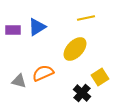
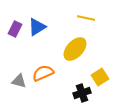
yellow line: rotated 24 degrees clockwise
purple rectangle: moved 2 px right, 1 px up; rotated 63 degrees counterclockwise
black cross: rotated 30 degrees clockwise
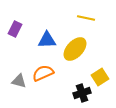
blue triangle: moved 10 px right, 13 px down; rotated 30 degrees clockwise
